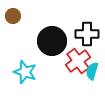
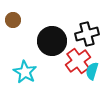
brown circle: moved 4 px down
black cross: rotated 15 degrees counterclockwise
cyan star: rotated 10 degrees clockwise
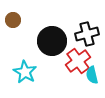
cyan semicircle: moved 4 px down; rotated 30 degrees counterclockwise
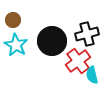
cyan star: moved 9 px left, 27 px up
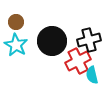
brown circle: moved 3 px right, 2 px down
black cross: moved 2 px right, 6 px down
red cross: rotated 10 degrees clockwise
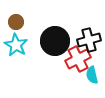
black circle: moved 3 px right
red cross: moved 2 px up
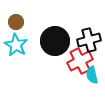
red cross: moved 2 px right, 2 px down
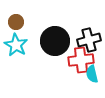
red cross: moved 1 px right, 1 px up; rotated 20 degrees clockwise
cyan semicircle: moved 1 px up
